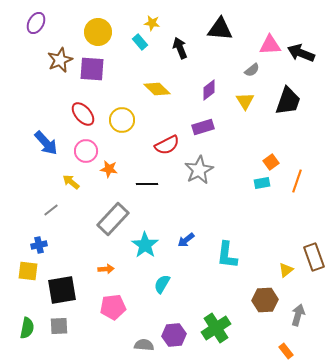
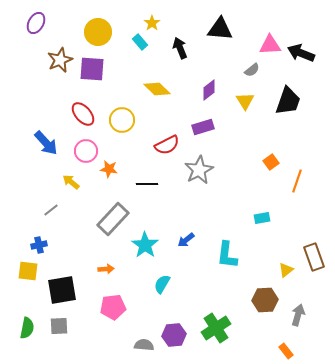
yellow star at (152, 23): rotated 28 degrees clockwise
cyan rectangle at (262, 183): moved 35 px down
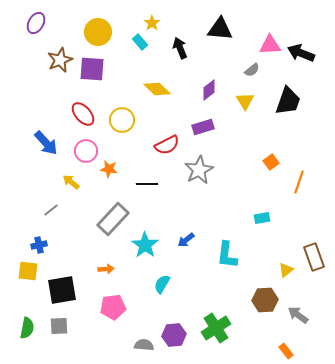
orange line at (297, 181): moved 2 px right, 1 px down
gray arrow at (298, 315): rotated 70 degrees counterclockwise
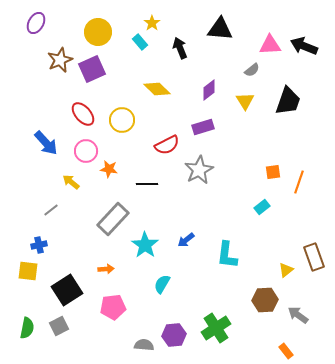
black arrow at (301, 53): moved 3 px right, 7 px up
purple square at (92, 69): rotated 28 degrees counterclockwise
orange square at (271, 162): moved 2 px right, 10 px down; rotated 28 degrees clockwise
cyan rectangle at (262, 218): moved 11 px up; rotated 28 degrees counterclockwise
black square at (62, 290): moved 5 px right; rotated 24 degrees counterclockwise
gray square at (59, 326): rotated 24 degrees counterclockwise
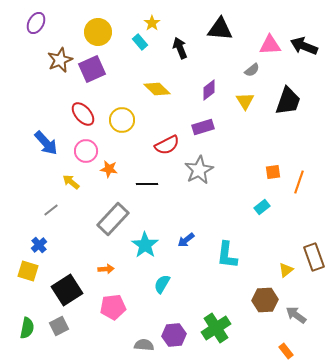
blue cross at (39, 245): rotated 28 degrees counterclockwise
yellow square at (28, 271): rotated 10 degrees clockwise
gray arrow at (298, 315): moved 2 px left
